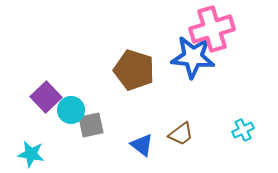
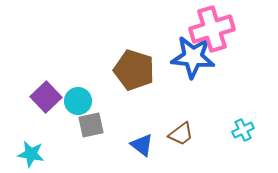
cyan circle: moved 7 px right, 9 px up
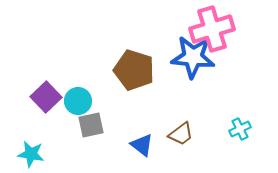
cyan cross: moved 3 px left, 1 px up
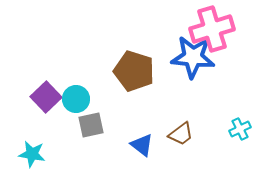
brown pentagon: moved 1 px down
cyan circle: moved 2 px left, 2 px up
cyan star: moved 1 px right
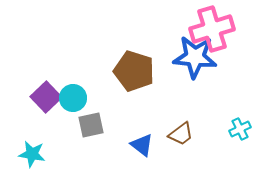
blue star: moved 2 px right
cyan circle: moved 3 px left, 1 px up
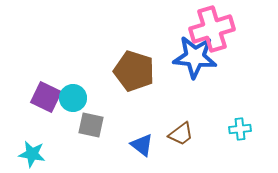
purple square: rotated 20 degrees counterclockwise
gray square: rotated 24 degrees clockwise
cyan cross: rotated 20 degrees clockwise
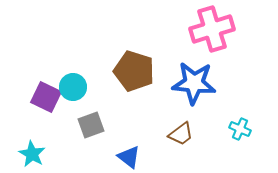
blue star: moved 1 px left, 26 px down
cyan circle: moved 11 px up
gray square: rotated 32 degrees counterclockwise
cyan cross: rotated 30 degrees clockwise
blue triangle: moved 13 px left, 12 px down
cyan star: rotated 20 degrees clockwise
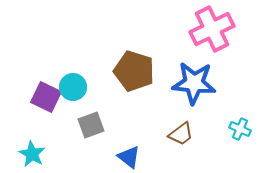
pink cross: rotated 9 degrees counterclockwise
